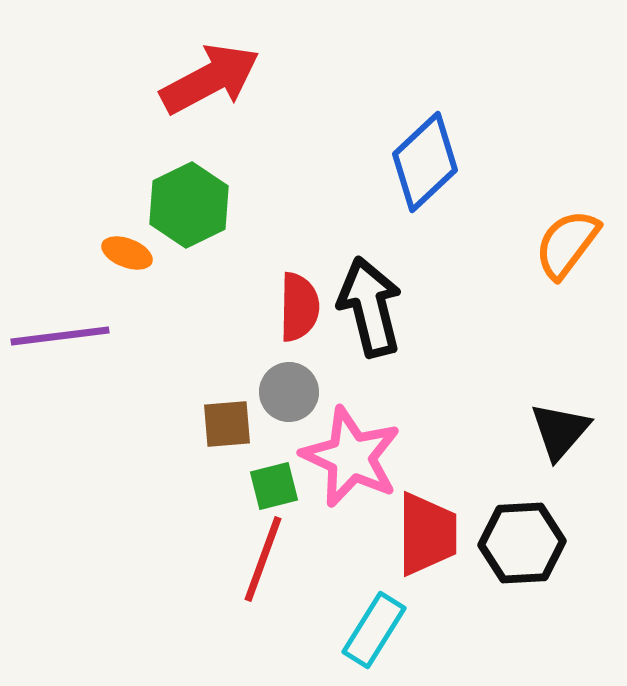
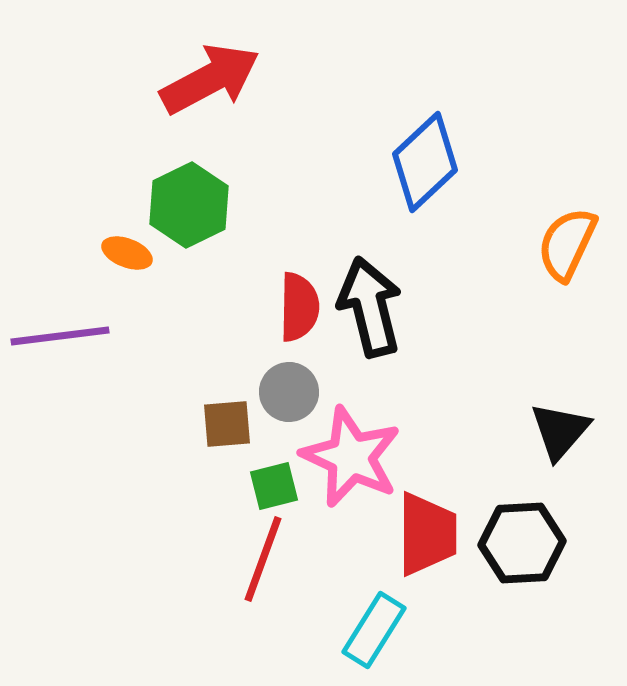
orange semicircle: rotated 12 degrees counterclockwise
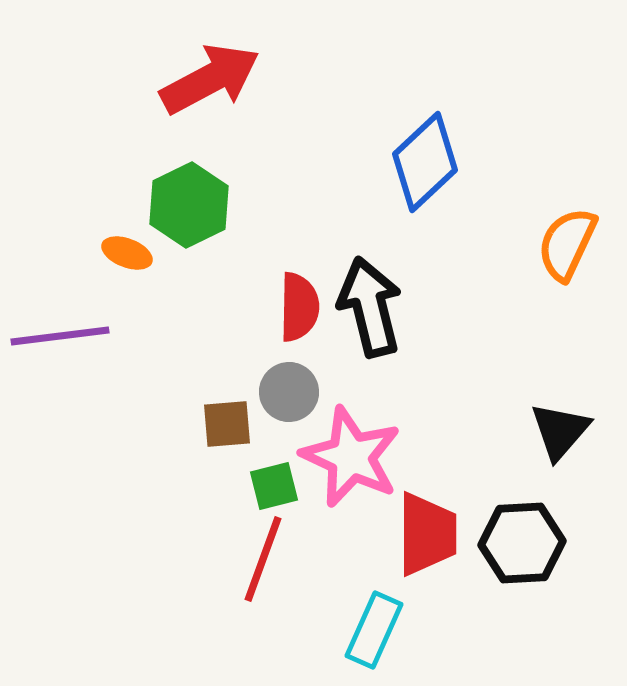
cyan rectangle: rotated 8 degrees counterclockwise
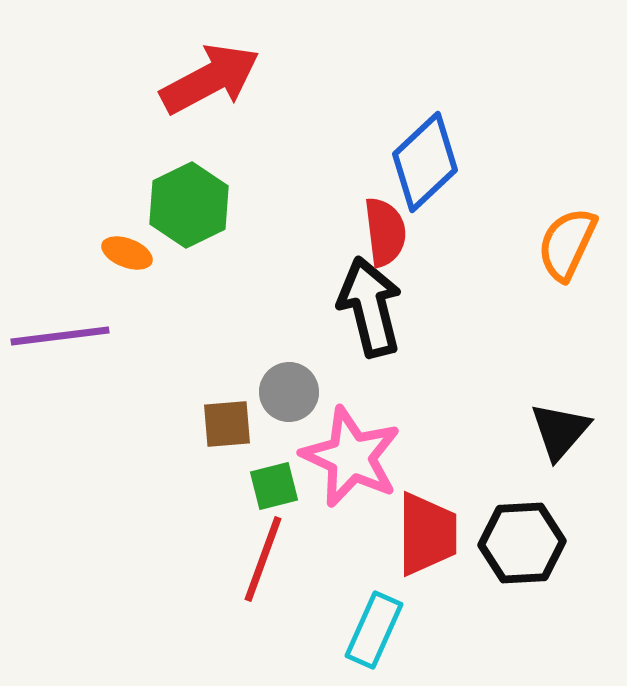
red semicircle: moved 86 px right, 75 px up; rotated 8 degrees counterclockwise
